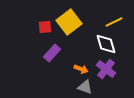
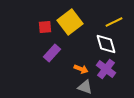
yellow square: moved 1 px right
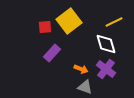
yellow square: moved 1 px left, 1 px up
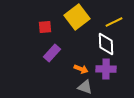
yellow square: moved 8 px right, 4 px up
white diamond: rotated 15 degrees clockwise
purple cross: rotated 36 degrees counterclockwise
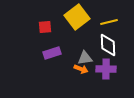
yellow line: moved 5 px left; rotated 12 degrees clockwise
white diamond: moved 2 px right, 1 px down
purple rectangle: rotated 30 degrees clockwise
gray triangle: moved 29 px up; rotated 28 degrees counterclockwise
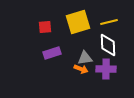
yellow square: moved 1 px right, 5 px down; rotated 20 degrees clockwise
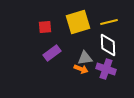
purple rectangle: rotated 18 degrees counterclockwise
purple cross: rotated 18 degrees clockwise
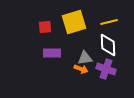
yellow square: moved 4 px left
purple rectangle: rotated 36 degrees clockwise
